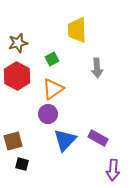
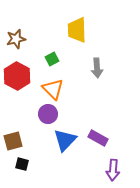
brown star: moved 2 px left, 4 px up
orange triangle: rotated 40 degrees counterclockwise
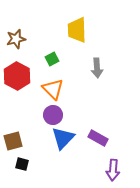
purple circle: moved 5 px right, 1 px down
blue triangle: moved 2 px left, 2 px up
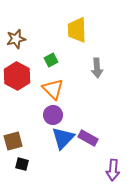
green square: moved 1 px left, 1 px down
purple rectangle: moved 10 px left
